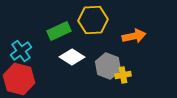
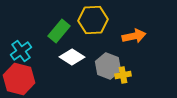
green rectangle: rotated 25 degrees counterclockwise
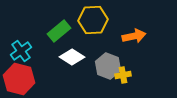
green rectangle: rotated 10 degrees clockwise
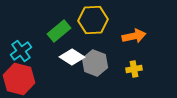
gray hexagon: moved 13 px left, 3 px up
yellow cross: moved 11 px right, 6 px up
